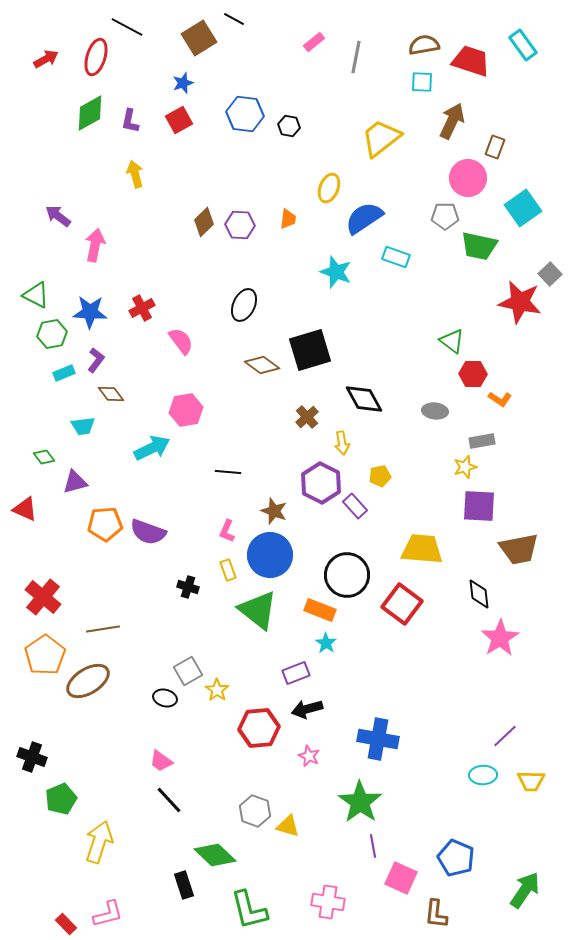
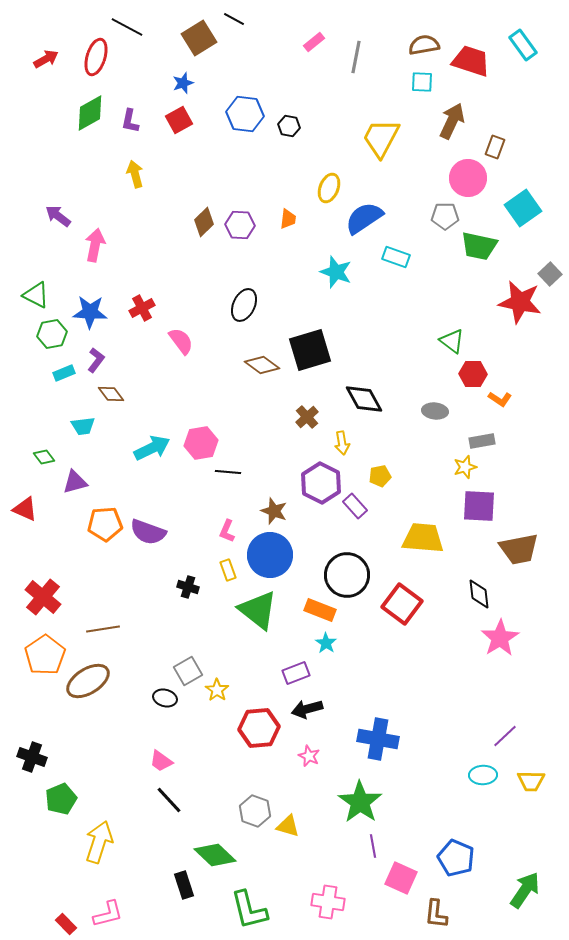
yellow trapezoid at (381, 138): rotated 24 degrees counterclockwise
pink hexagon at (186, 410): moved 15 px right, 33 px down
yellow trapezoid at (422, 549): moved 1 px right, 11 px up
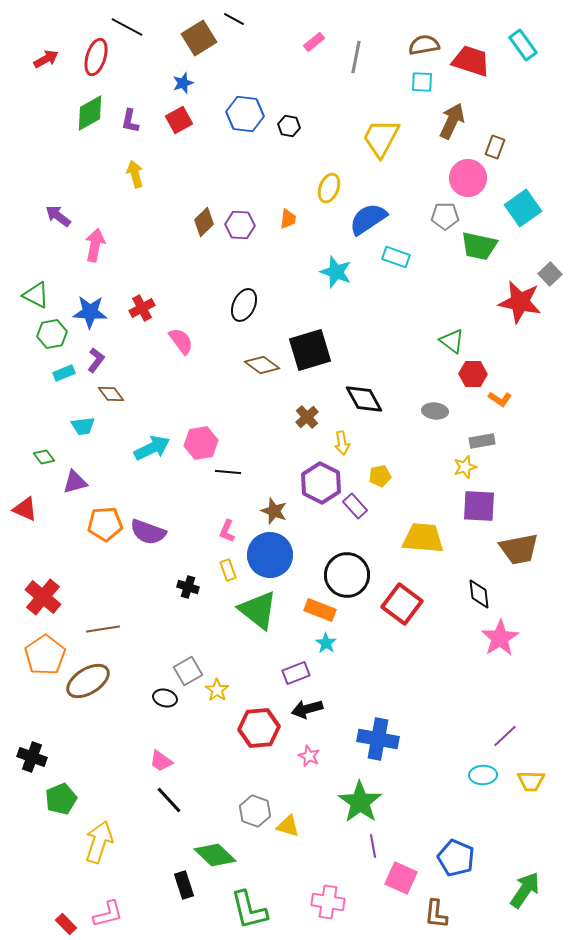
blue semicircle at (364, 218): moved 4 px right, 1 px down
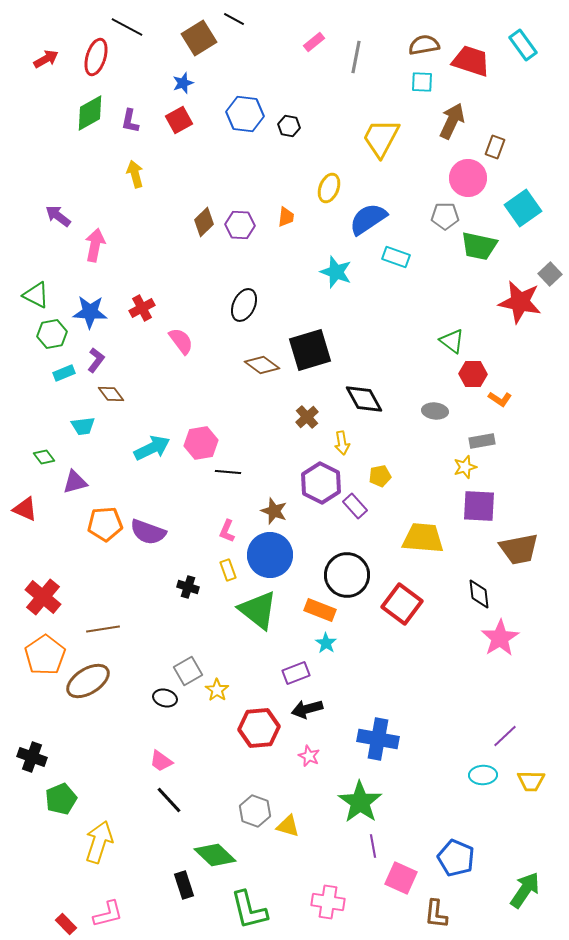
orange trapezoid at (288, 219): moved 2 px left, 2 px up
